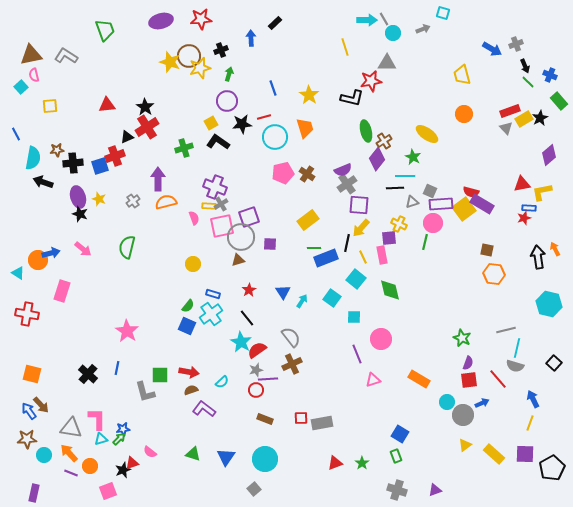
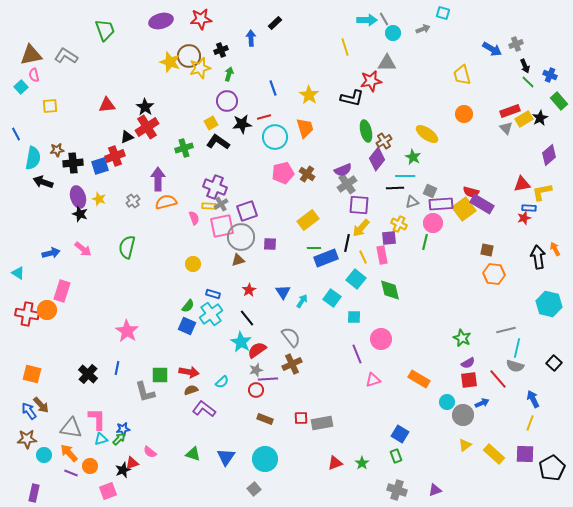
purple square at (249, 217): moved 2 px left, 6 px up
orange circle at (38, 260): moved 9 px right, 50 px down
purple semicircle at (468, 363): rotated 40 degrees clockwise
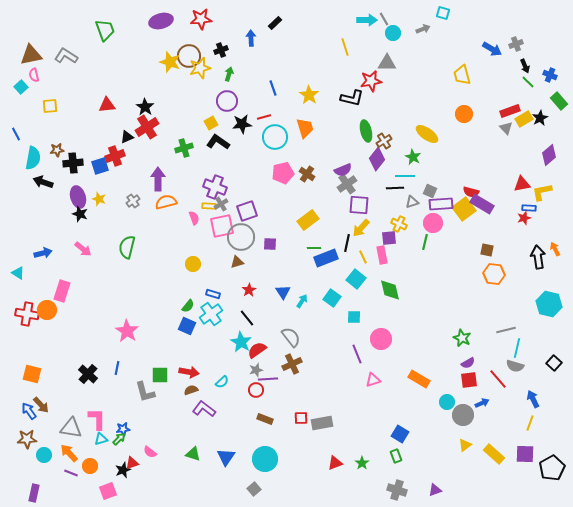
blue arrow at (51, 253): moved 8 px left
brown triangle at (238, 260): moved 1 px left, 2 px down
